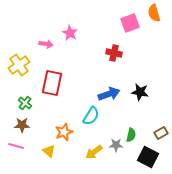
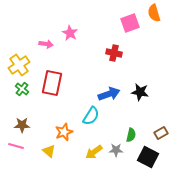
green cross: moved 3 px left, 14 px up
gray star: moved 5 px down
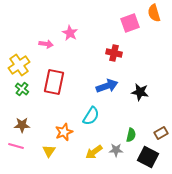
red rectangle: moved 2 px right, 1 px up
blue arrow: moved 2 px left, 8 px up
yellow triangle: rotated 24 degrees clockwise
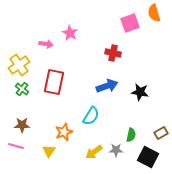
red cross: moved 1 px left
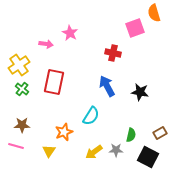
pink square: moved 5 px right, 5 px down
blue arrow: rotated 100 degrees counterclockwise
brown rectangle: moved 1 px left
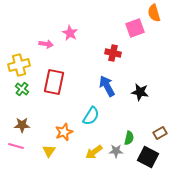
yellow cross: rotated 20 degrees clockwise
green semicircle: moved 2 px left, 3 px down
gray star: moved 1 px down
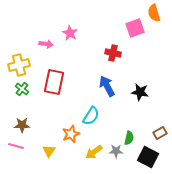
orange star: moved 7 px right, 2 px down
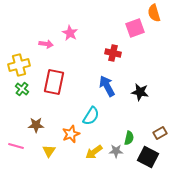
brown star: moved 14 px right
